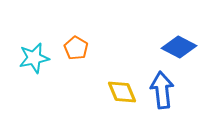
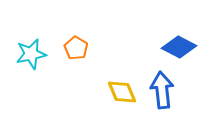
cyan star: moved 3 px left, 4 px up
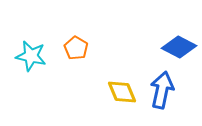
cyan star: moved 2 px down; rotated 24 degrees clockwise
blue arrow: rotated 18 degrees clockwise
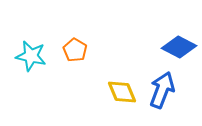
orange pentagon: moved 1 px left, 2 px down
blue arrow: rotated 9 degrees clockwise
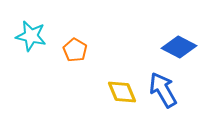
cyan star: moved 20 px up
blue arrow: moved 1 px right; rotated 51 degrees counterclockwise
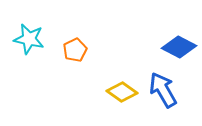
cyan star: moved 2 px left, 3 px down
orange pentagon: rotated 15 degrees clockwise
yellow diamond: rotated 32 degrees counterclockwise
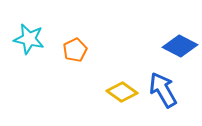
blue diamond: moved 1 px right, 1 px up
